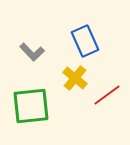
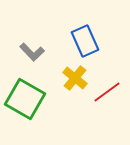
red line: moved 3 px up
green square: moved 6 px left, 7 px up; rotated 36 degrees clockwise
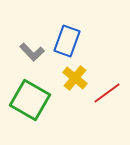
blue rectangle: moved 18 px left; rotated 44 degrees clockwise
red line: moved 1 px down
green square: moved 5 px right, 1 px down
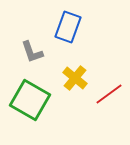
blue rectangle: moved 1 px right, 14 px up
gray L-shape: rotated 25 degrees clockwise
red line: moved 2 px right, 1 px down
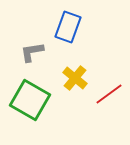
gray L-shape: rotated 100 degrees clockwise
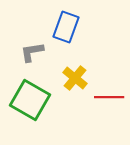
blue rectangle: moved 2 px left
red line: moved 3 px down; rotated 36 degrees clockwise
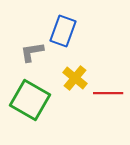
blue rectangle: moved 3 px left, 4 px down
red line: moved 1 px left, 4 px up
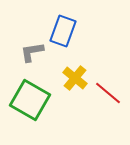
red line: rotated 40 degrees clockwise
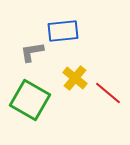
blue rectangle: rotated 64 degrees clockwise
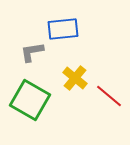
blue rectangle: moved 2 px up
red line: moved 1 px right, 3 px down
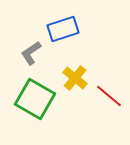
blue rectangle: rotated 12 degrees counterclockwise
gray L-shape: moved 1 px left, 1 px down; rotated 25 degrees counterclockwise
green square: moved 5 px right, 1 px up
